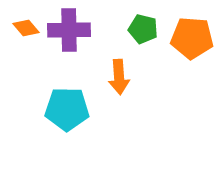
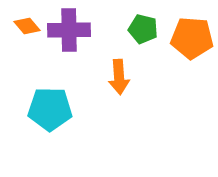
orange diamond: moved 1 px right, 2 px up
cyan pentagon: moved 17 px left
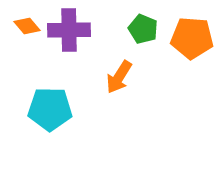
green pentagon: rotated 8 degrees clockwise
orange arrow: rotated 36 degrees clockwise
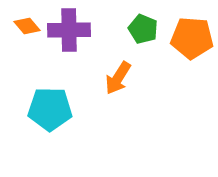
orange arrow: moved 1 px left, 1 px down
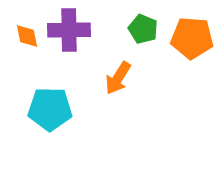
orange diamond: moved 10 px down; rotated 28 degrees clockwise
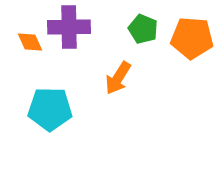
purple cross: moved 3 px up
orange diamond: moved 3 px right, 6 px down; rotated 12 degrees counterclockwise
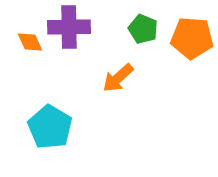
orange arrow: rotated 16 degrees clockwise
cyan pentagon: moved 18 px down; rotated 30 degrees clockwise
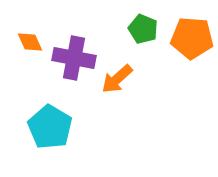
purple cross: moved 5 px right, 31 px down; rotated 12 degrees clockwise
orange arrow: moved 1 px left, 1 px down
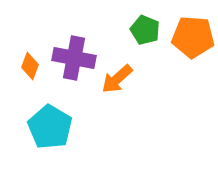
green pentagon: moved 2 px right, 1 px down
orange pentagon: moved 1 px right, 1 px up
orange diamond: moved 24 px down; rotated 44 degrees clockwise
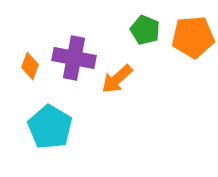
orange pentagon: rotated 9 degrees counterclockwise
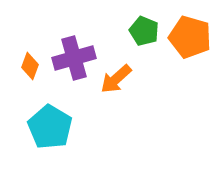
green pentagon: moved 1 px left, 1 px down
orange pentagon: moved 3 px left; rotated 21 degrees clockwise
purple cross: rotated 27 degrees counterclockwise
orange arrow: moved 1 px left
